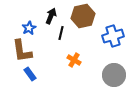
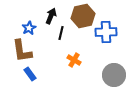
blue cross: moved 7 px left, 4 px up; rotated 15 degrees clockwise
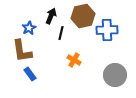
blue cross: moved 1 px right, 2 px up
gray circle: moved 1 px right
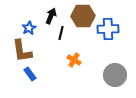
brown hexagon: rotated 10 degrees clockwise
blue cross: moved 1 px right, 1 px up
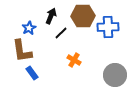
blue cross: moved 2 px up
black line: rotated 32 degrees clockwise
blue rectangle: moved 2 px right, 1 px up
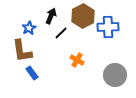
brown hexagon: rotated 25 degrees counterclockwise
orange cross: moved 3 px right
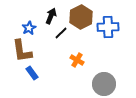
brown hexagon: moved 2 px left, 1 px down
gray circle: moved 11 px left, 9 px down
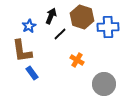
brown hexagon: moved 1 px right; rotated 15 degrees counterclockwise
blue star: moved 2 px up
black line: moved 1 px left, 1 px down
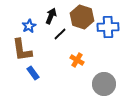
brown L-shape: moved 1 px up
blue rectangle: moved 1 px right
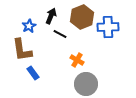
brown hexagon: rotated 20 degrees clockwise
black line: rotated 72 degrees clockwise
gray circle: moved 18 px left
